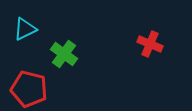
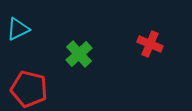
cyan triangle: moved 7 px left
green cross: moved 15 px right; rotated 12 degrees clockwise
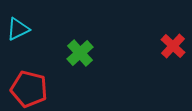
red cross: moved 23 px right, 2 px down; rotated 20 degrees clockwise
green cross: moved 1 px right, 1 px up
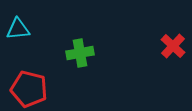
cyan triangle: rotated 20 degrees clockwise
green cross: rotated 32 degrees clockwise
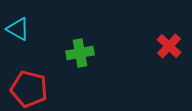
cyan triangle: rotated 35 degrees clockwise
red cross: moved 4 px left
